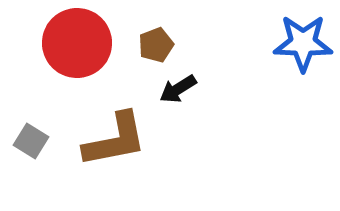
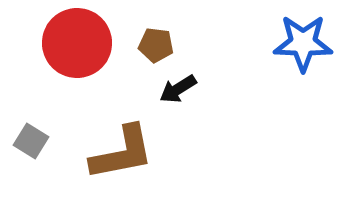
brown pentagon: rotated 28 degrees clockwise
brown L-shape: moved 7 px right, 13 px down
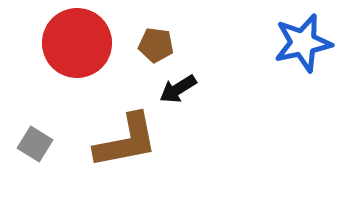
blue star: rotated 14 degrees counterclockwise
gray square: moved 4 px right, 3 px down
brown L-shape: moved 4 px right, 12 px up
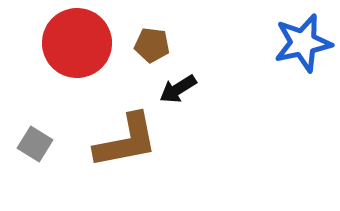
brown pentagon: moved 4 px left
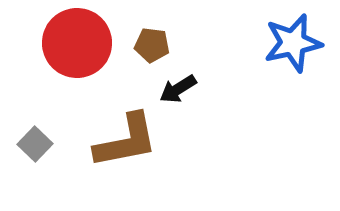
blue star: moved 10 px left
gray square: rotated 12 degrees clockwise
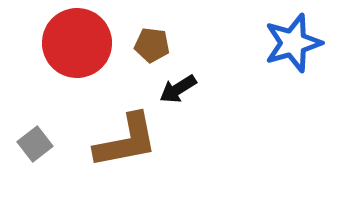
blue star: rotated 4 degrees counterclockwise
gray square: rotated 8 degrees clockwise
